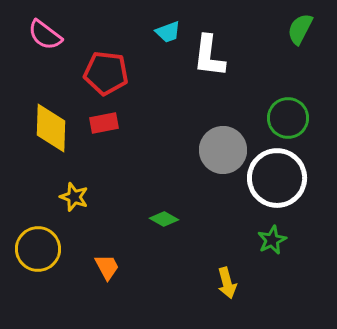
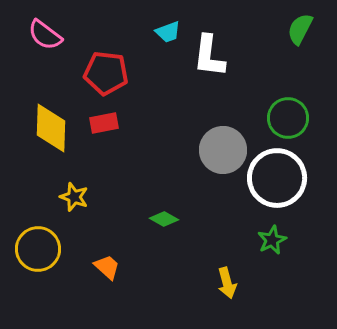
orange trapezoid: rotated 20 degrees counterclockwise
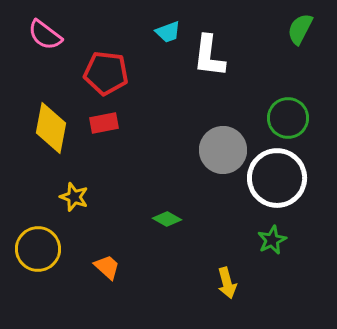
yellow diamond: rotated 9 degrees clockwise
green diamond: moved 3 px right
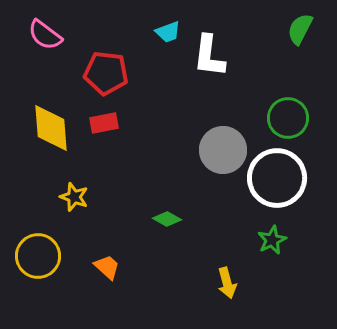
yellow diamond: rotated 15 degrees counterclockwise
yellow circle: moved 7 px down
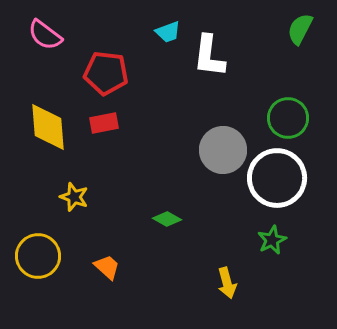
yellow diamond: moved 3 px left, 1 px up
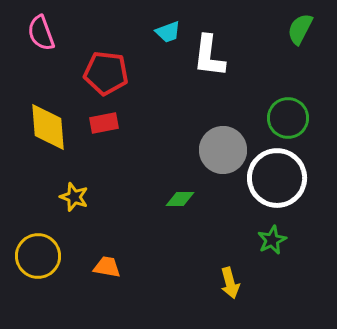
pink semicircle: moved 4 px left, 2 px up; rotated 33 degrees clockwise
green diamond: moved 13 px right, 20 px up; rotated 28 degrees counterclockwise
orange trapezoid: rotated 32 degrees counterclockwise
yellow arrow: moved 3 px right
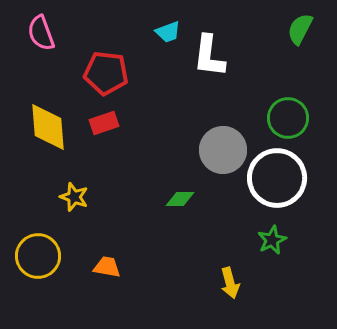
red rectangle: rotated 8 degrees counterclockwise
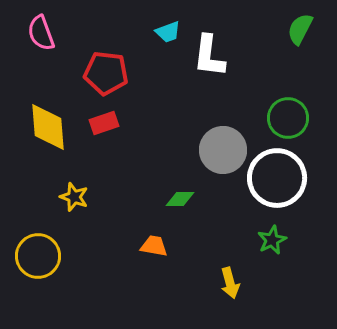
orange trapezoid: moved 47 px right, 21 px up
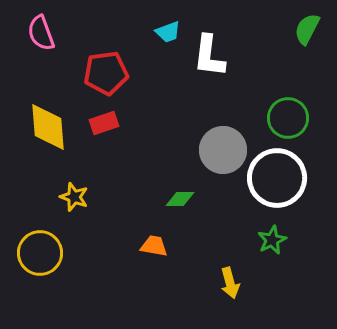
green semicircle: moved 7 px right
red pentagon: rotated 15 degrees counterclockwise
yellow circle: moved 2 px right, 3 px up
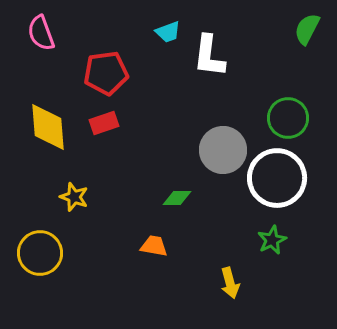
green diamond: moved 3 px left, 1 px up
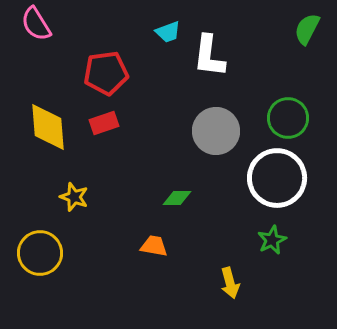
pink semicircle: moved 5 px left, 9 px up; rotated 12 degrees counterclockwise
gray circle: moved 7 px left, 19 px up
